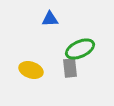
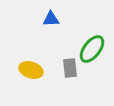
blue triangle: moved 1 px right
green ellipse: moved 12 px right; rotated 28 degrees counterclockwise
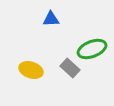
green ellipse: rotated 32 degrees clockwise
gray rectangle: rotated 42 degrees counterclockwise
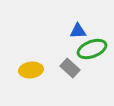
blue triangle: moved 27 px right, 12 px down
yellow ellipse: rotated 25 degrees counterclockwise
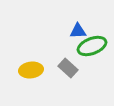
green ellipse: moved 3 px up
gray rectangle: moved 2 px left
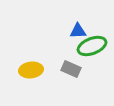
gray rectangle: moved 3 px right, 1 px down; rotated 18 degrees counterclockwise
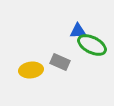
green ellipse: moved 1 px up; rotated 48 degrees clockwise
gray rectangle: moved 11 px left, 7 px up
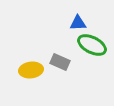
blue triangle: moved 8 px up
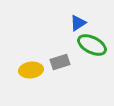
blue triangle: rotated 30 degrees counterclockwise
gray rectangle: rotated 42 degrees counterclockwise
